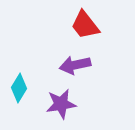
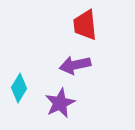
red trapezoid: rotated 32 degrees clockwise
purple star: moved 1 px left, 1 px up; rotated 16 degrees counterclockwise
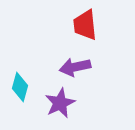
purple arrow: moved 2 px down
cyan diamond: moved 1 px right, 1 px up; rotated 16 degrees counterclockwise
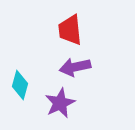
red trapezoid: moved 15 px left, 5 px down
cyan diamond: moved 2 px up
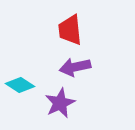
cyan diamond: rotated 72 degrees counterclockwise
